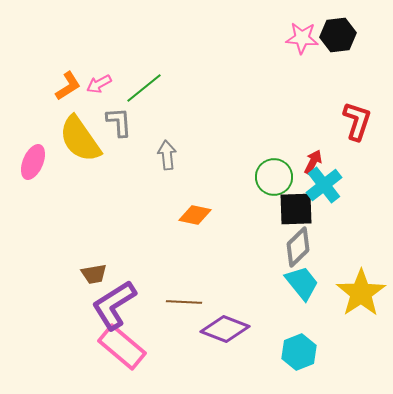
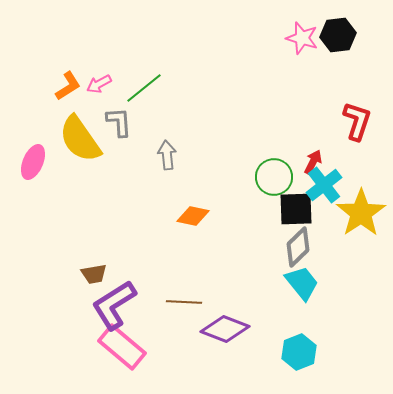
pink star: rotated 12 degrees clockwise
orange diamond: moved 2 px left, 1 px down
yellow star: moved 80 px up
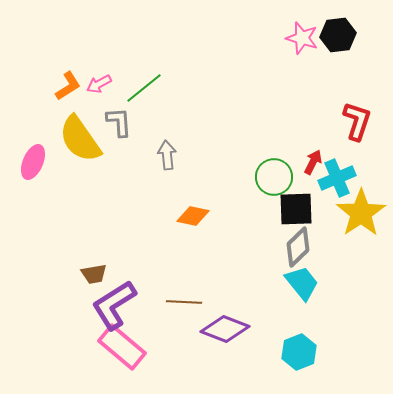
cyan cross: moved 13 px right, 7 px up; rotated 15 degrees clockwise
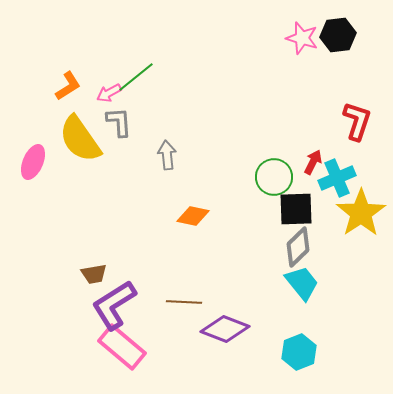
pink arrow: moved 10 px right, 9 px down
green line: moved 8 px left, 11 px up
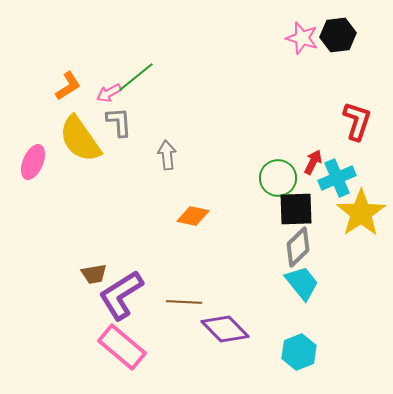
green circle: moved 4 px right, 1 px down
purple L-shape: moved 7 px right, 10 px up
purple diamond: rotated 24 degrees clockwise
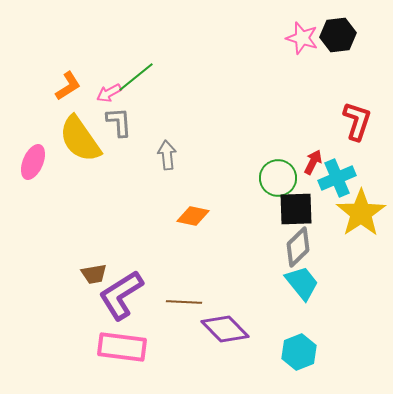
pink rectangle: rotated 33 degrees counterclockwise
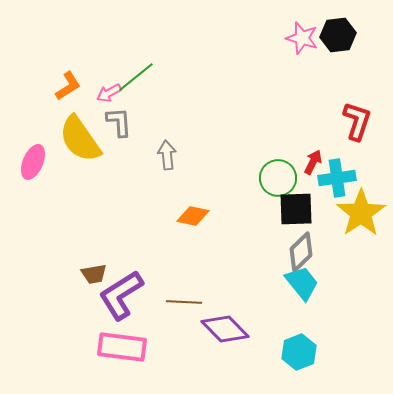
cyan cross: rotated 15 degrees clockwise
gray diamond: moved 3 px right, 5 px down
